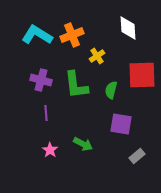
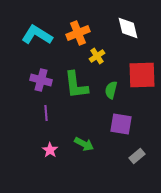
white diamond: rotated 10 degrees counterclockwise
orange cross: moved 6 px right, 2 px up
green arrow: moved 1 px right
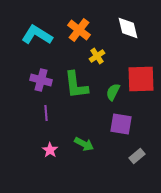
orange cross: moved 1 px right, 3 px up; rotated 30 degrees counterclockwise
red square: moved 1 px left, 4 px down
green semicircle: moved 2 px right, 2 px down; rotated 12 degrees clockwise
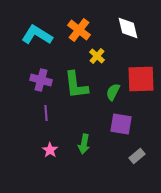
yellow cross: rotated 14 degrees counterclockwise
green arrow: rotated 72 degrees clockwise
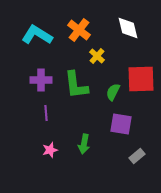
purple cross: rotated 15 degrees counterclockwise
pink star: rotated 21 degrees clockwise
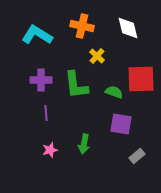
orange cross: moved 3 px right, 4 px up; rotated 25 degrees counterclockwise
green semicircle: moved 1 px right; rotated 84 degrees clockwise
